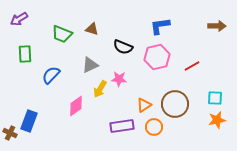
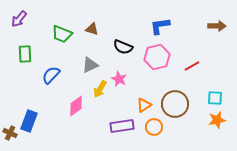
purple arrow: rotated 18 degrees counterclockwise
pink star: rotated 21 degrees clockwise
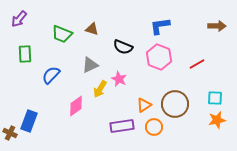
pink hexagon: moved 2 px right; rotated 25 degrees counterclockwise
red line: moved 5 px right, 2 px up
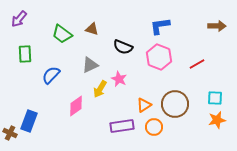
green trapezoid: rotated 15 degrees clockwise
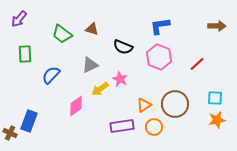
red line: rotated 14 degrees counterclockwise
pink star: moved 1 px right
yellow arrow: rotated 24 degrees clockwise
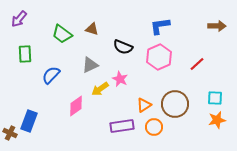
pink hexagon: rotated 15 degrees clockwise
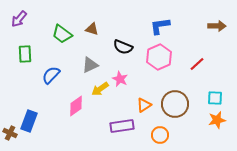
orange circle: moved 6 px right, 8 px down
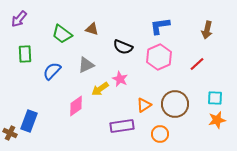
brown arrow: moved 10 px left, 4 px down; rotated 102 degrees clockwise
gray triangle: moved 4 px left
blue semicircle: moved 1 px right, 4 px up
orange circle: moved 1 px up
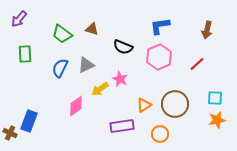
blue semicircle: moved 8 px right, 3 px up; rotated 18 degrees counterclockwise
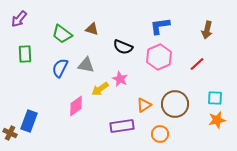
gray triangle: rotated 36 degrees clockwise
